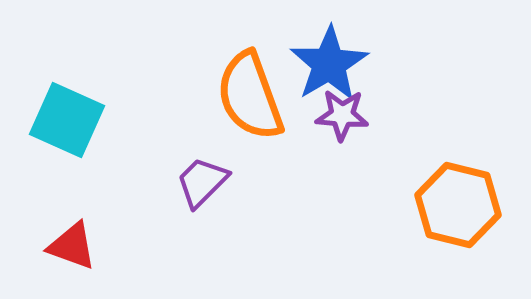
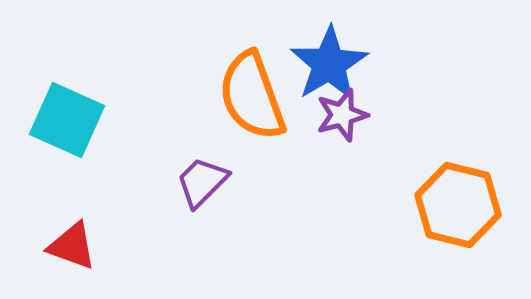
orange semicircle: moved 2 px right
purple star: rotated 20 degrees counterclockwise
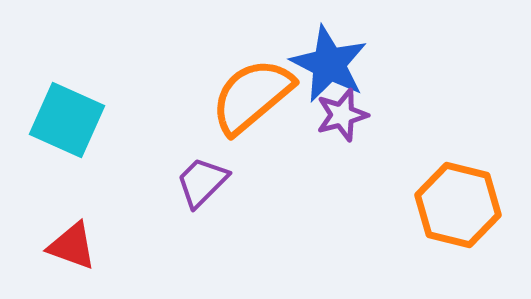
blue star: rotated 14 degrees counterclockwise
orange semicircle: rotated 70 degrees clockwise
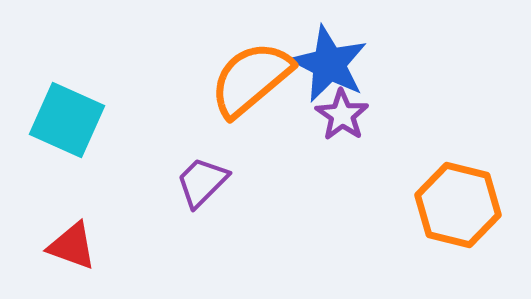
orange semicircle: moved 1 px left, 17 px up
purple star: rotated 22 degrees counterclockwise
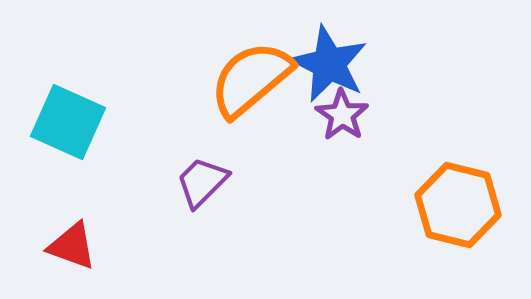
cyan square: moved 1 px right, 2 px down
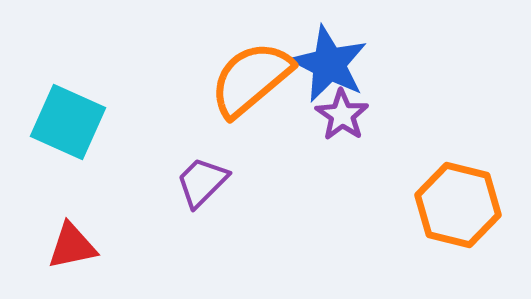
red triangle: rotated 32 degrees counterclockwise
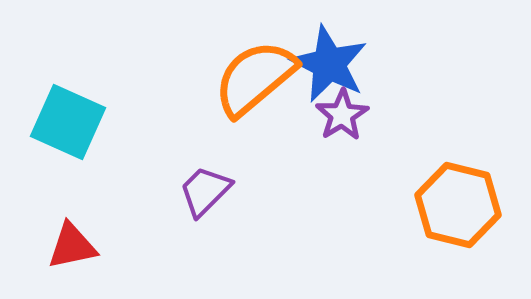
orange semicircle: moved 4 px right, 1 px up
purple star: rotated 6 degrees clockwise
purple trapezoid: moved 3 px right, 9 px down
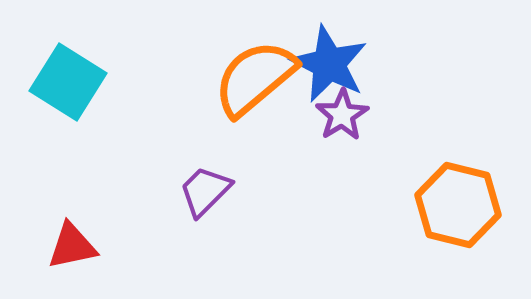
cyan square: moved 40 px up; rotated 8 degrees clockwise
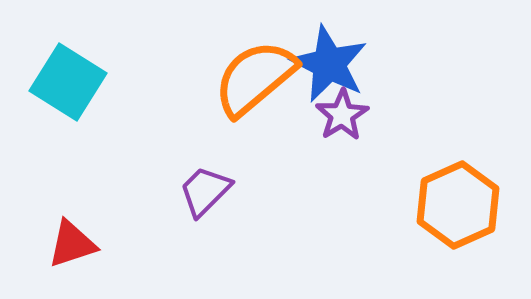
orange hexagon: rotated 22 degrees clockwise
red triangle: moved 2 px up; rotated 6 degrees counterclockwise
